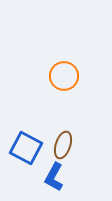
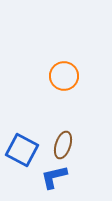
blue square: moved 4 px left, 2 px down
blue L-shape: rotated 48 degrees clockwise
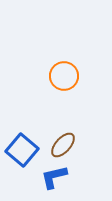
brown ellipse: rotated 24 degrees clockwise
blue square: rotated 12 degrees clockwise
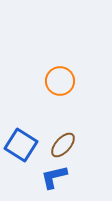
orange circle: moved 4 px left, 5 px down
blue square: moved 1 px left, 5 px up; rotated 8 degrees counterclockwise
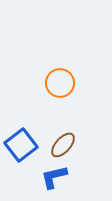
orange circle: moved 2 px down
blue square: rotated 20 degrees clockwise
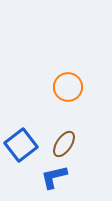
orange circle: moved 8 px right, 4 px down
brown ellipse: moved 1 px right, 1 px up; rotated 8 degrees counterclockwise
